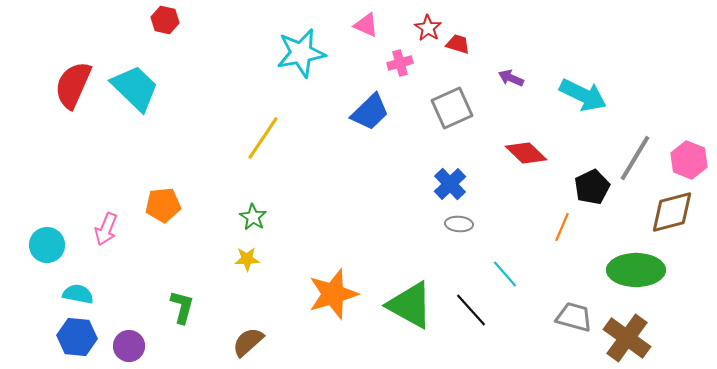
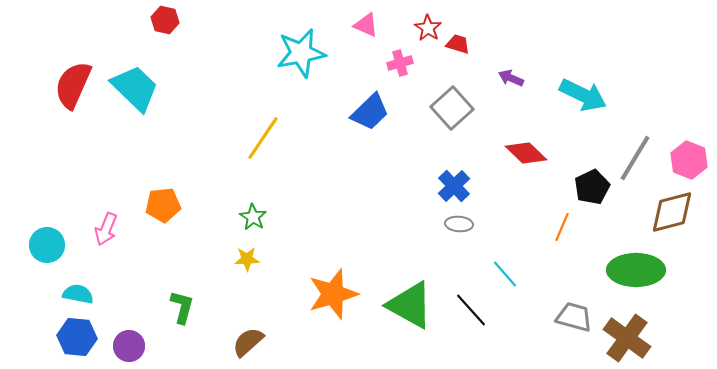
gray square: rotated 18 degrees counterclockwise
blue cross: moved 4 px right, 2 px down
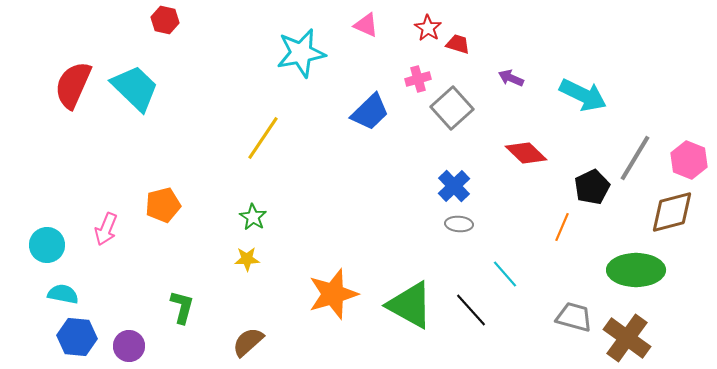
pink cross: moved 18 px right, 16 px down
orange pentagon: rotated 8 degrees counterclockwise
cyan semicircle: moved 15 px left
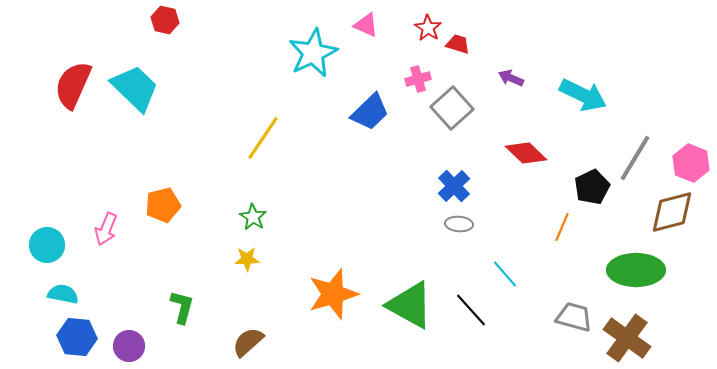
cyan star: moved 12 px right; rotated 15 degrees counterclockwise
pink hexagon: moved 2 px right, 3 px down
